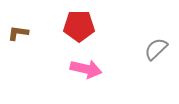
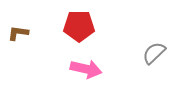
gray semicircle: moved 2 px left, 4 px down
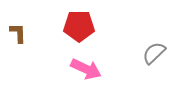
brown L-shape: rotated 80 degrees clockwise
pink arrow: rotated 12 degrees clockwise
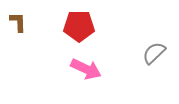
brown L-shape: moved 11 px up
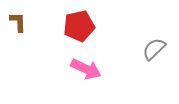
red pentagon: rotated 12 degrees counterclockwise
gray semicircle: moved 4 px up
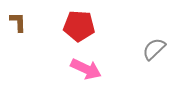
red pentagon: rotated 16 degrees clockwise
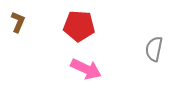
brown L-shape: rotated 25 degrees clockwise
gray semicircle: rotated 35 degrees counterclockwise
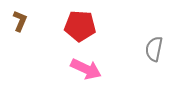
brown L-shape: moved 2 px right, 1 px up
red pentagon: moved 1 px right
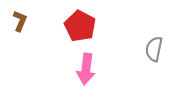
red pentagon: rotated 24 degrees clockwise
pink arrow: rotated 72 degrees clockwise
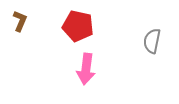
red pentagon: moved 2 px left; rotated 16 degrees counterclockwise
gray semicircle: moved 2 px left, 8 px up
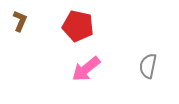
gray semicircle: moved 4 px left, 25 px down
pink arrow: rotated 44 degrees clockwise
